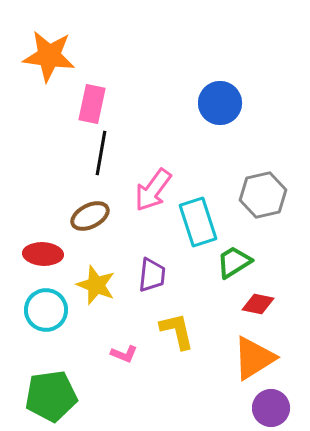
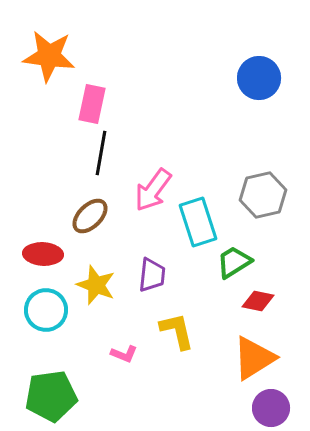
blue circle: moved 39 px right, 25 px up
brown ellipse: rotated 18 degrees counterclockwise
red diamond: moved 3 px up
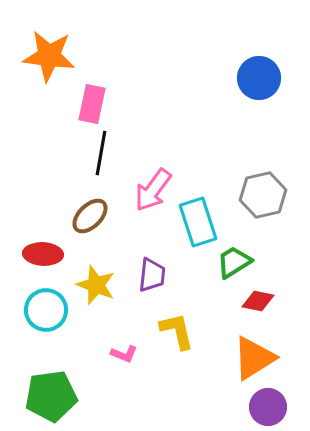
purple circle: moved 3 px left, 1 px up
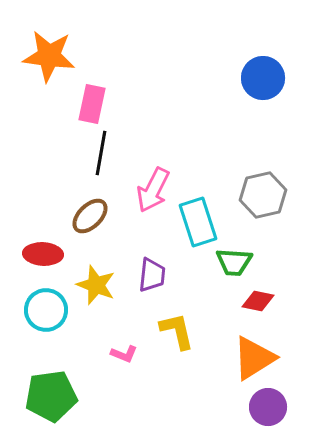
blue circle: moved 4 px right
pink arrow: rotated 9 degrees counterclockwise
green trapezoid: rotated 144 degrees counterclockwise
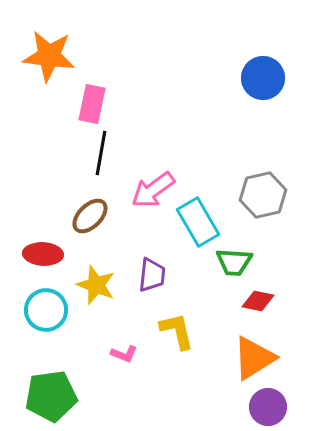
pink arrow: rotated 27 degrees clockwise
cyan rectangle: rotated 12 degrees counterclockwise
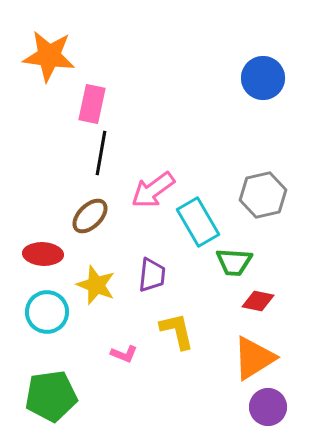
cyan circle: moved 1 px right, 2 px down
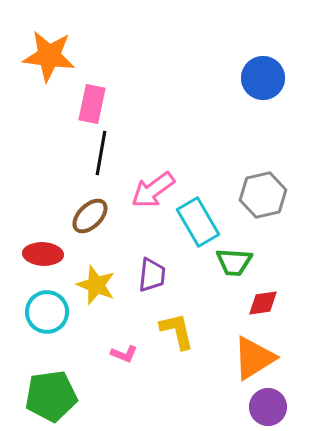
red diamond: moved 5 px right, 2 px down; rotated 20 degrees counterclockwise
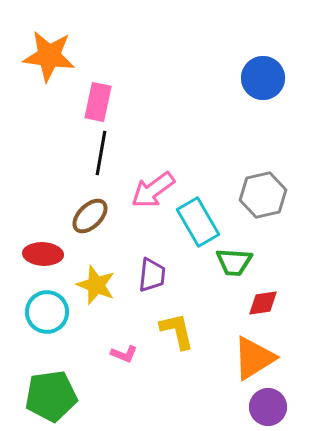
pink rectangle: moved 6 px right, 2 px up
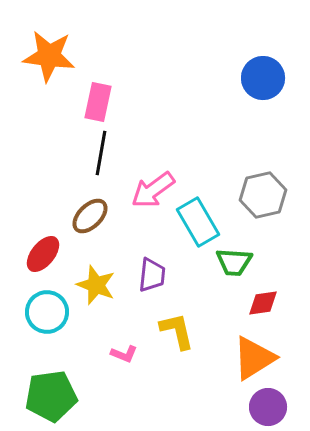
red ellipse: rotated 54 degrees counterclockwise
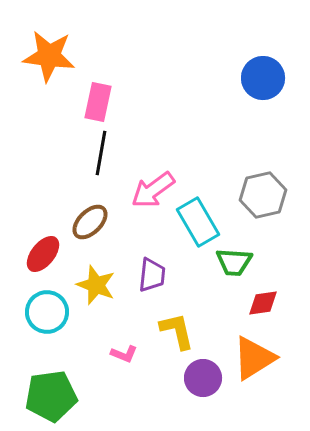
brown ellipse: moved 6 px down
purple circle: moved 65 px left, 29 px up
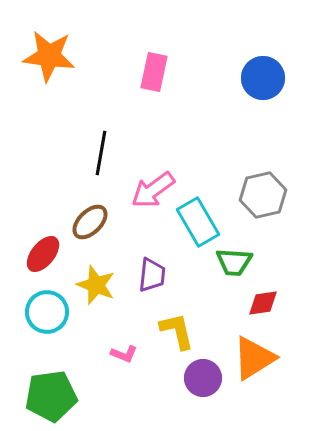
pink rectangle: moved 56 px right, 30 px up
